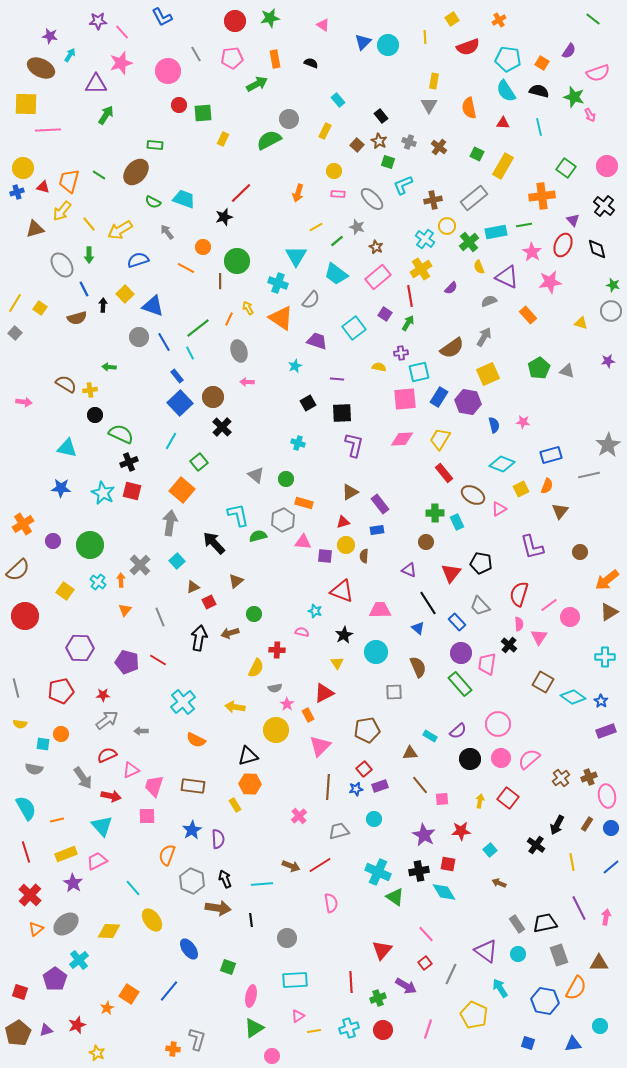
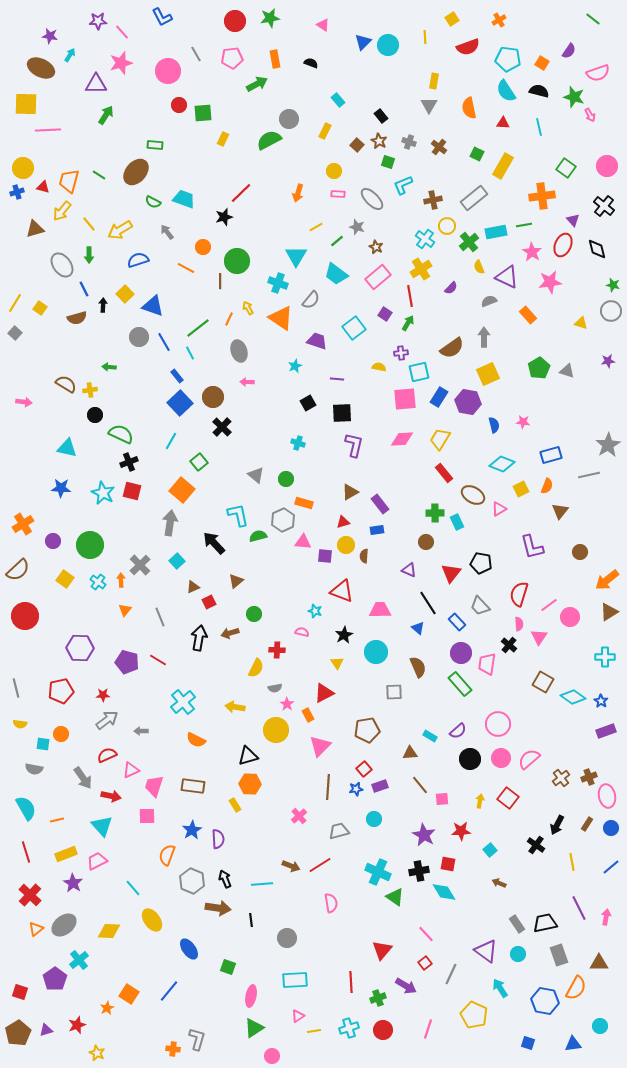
gray arrow at (484, 337): rotated 30 degrees counterclockwise
yellow square at (65, 591): moved 12 px up
gray ellipse at (66, 924): moved 2 px left, 1 px down
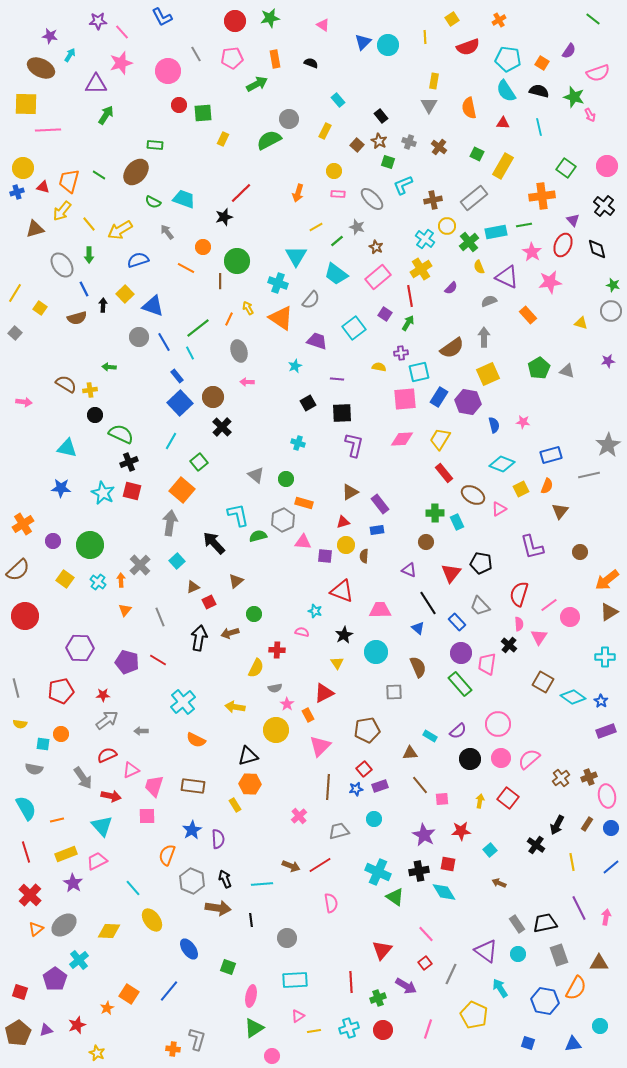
yellow line at (15, 303): moved 10 px up
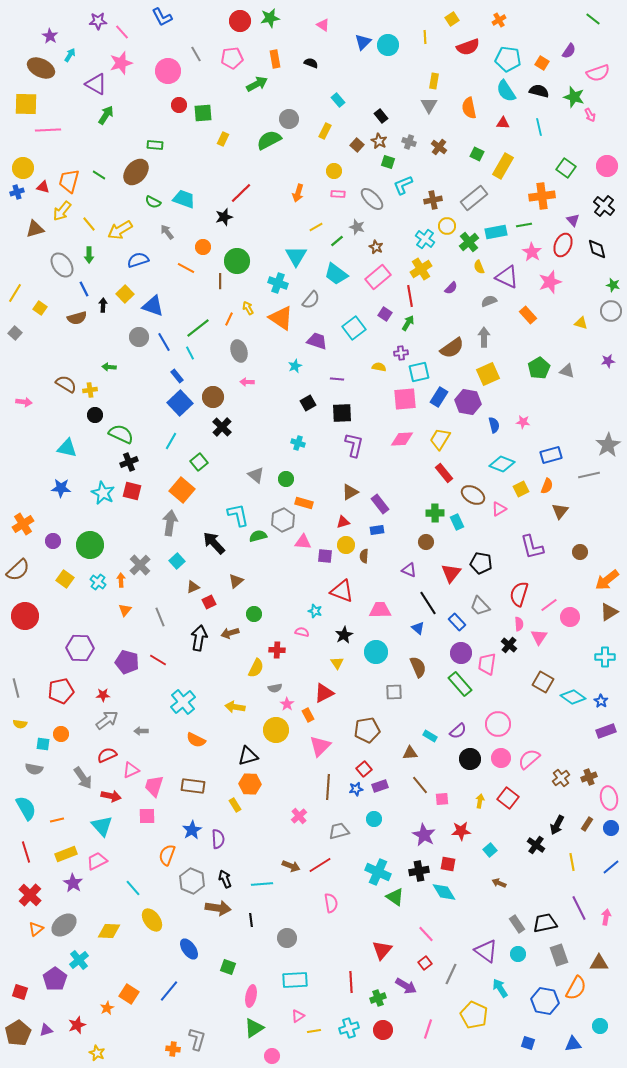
red circle at (235, 21): moved 5 px right
purple star at (50, 36): rotated 21 degrees clockwise
purple triangle at (96, 84): rotated 30 degrees clockwise
pink star at (550, 282): rotated 10 degrees counterclockwise
pink ellipse at (607, 796): moved 2 px right, 2 px down
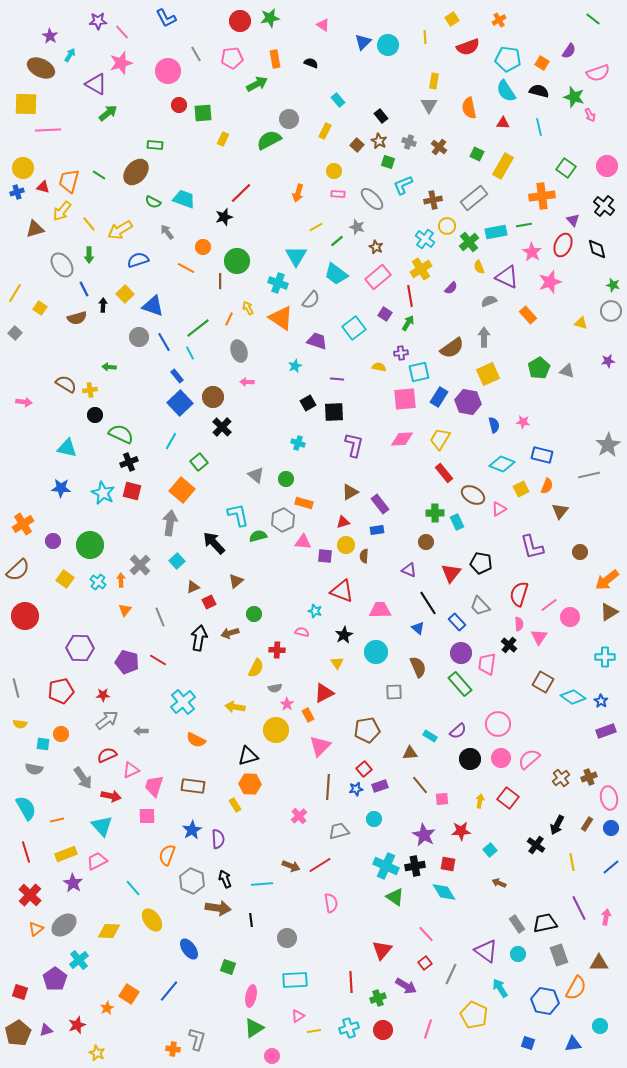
blue L-shape at (162, 17): moved 4 px right, 1 px down
green arrow at (106, 115): moved 2 px right, 2 px up; rotated 18 degrees clockwise
black square at (342, 413): moved 8 px left, 1 px up
blue rectangle at (551, 455): moved 9 px left; rotated 30 degrees clockwise
black cross at (419, 871): moved 4 px left, 5 px up
cyan cross at (378, 872): moved 8 px right, 6 px up
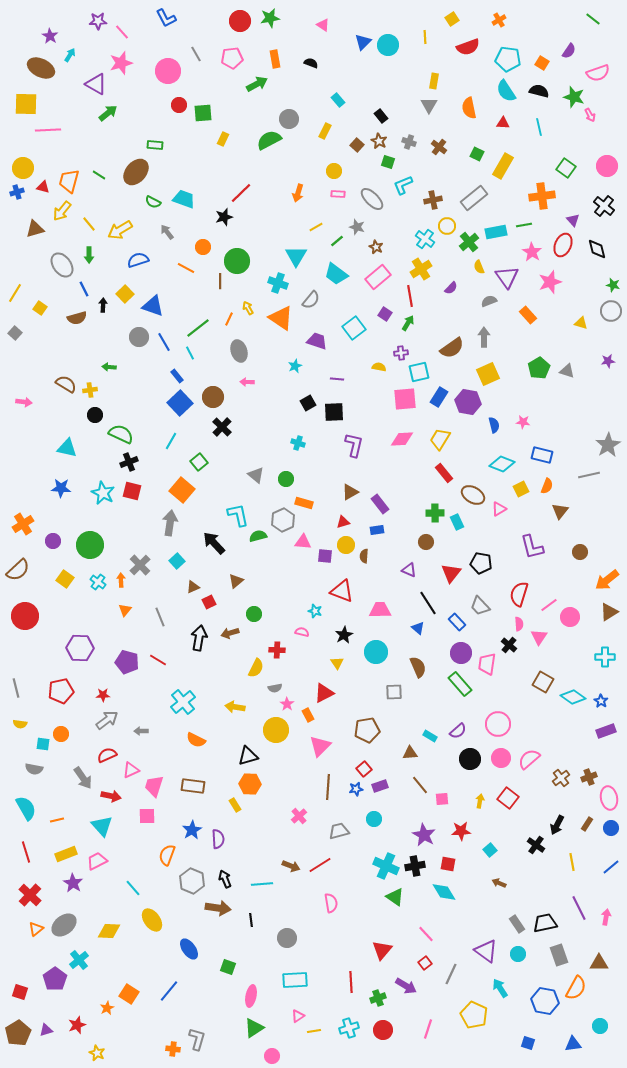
purple triangle at (507, 277): rotated 30 degrees clockwise
